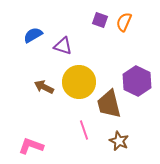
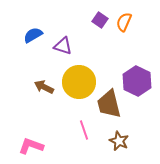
purple square: rotated 14 degrees clockwise
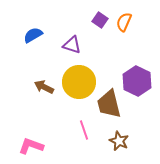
purple triangle: moved 9 px right, 1 px up
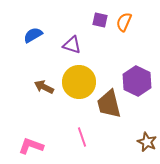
purple square: rotated 21 degrees counterclockwise
pink line: moved 2 px left, 7 px down
brown star: moved 28 px right, 1 px down
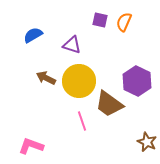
yellow circle: moved 1 px up
brown arrow: moved 2 px right, 9 px up
brown trapezoid: rotated 40 degrees counterclockwise
pink line: moved 16 px up
